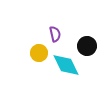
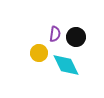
purple semicircle: rotated 21 degrees clockwise
black circle: moved 11 px left, 9 px up
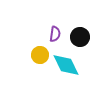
black circle: moved 4 px right
yellow circle: moved 1 px right, 2 px down
